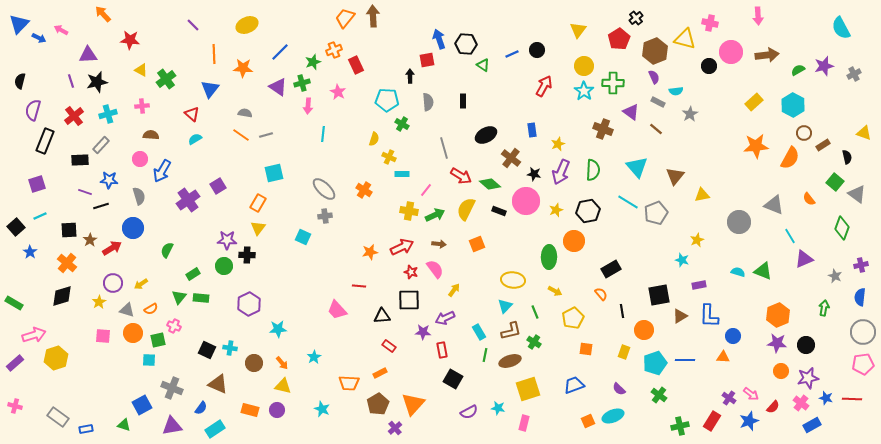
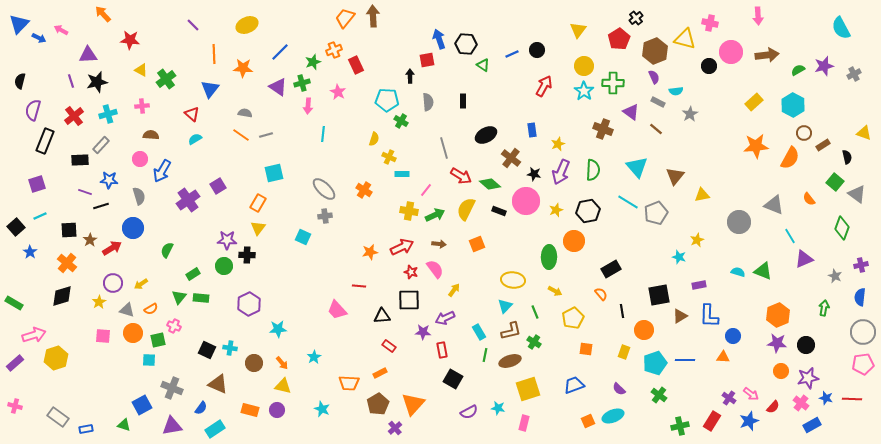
green cross at (402, 124): moved 1 px left, 3 px up
cyan star at (682, 260): moved 3 px left, 3 px up
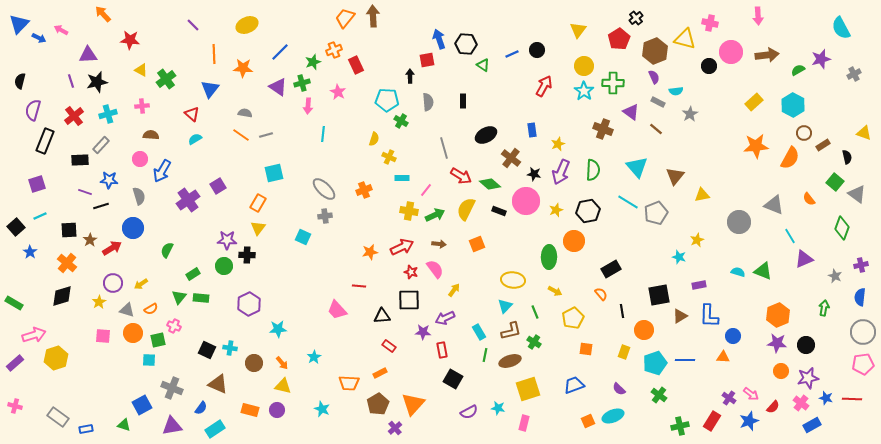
purple star at (824, 66): moved 3 px left, 7 px up
cyan rectangle at (402, 174): moved 4 px down
orange cross at (364, 190): rotated 35 degrees clockwise
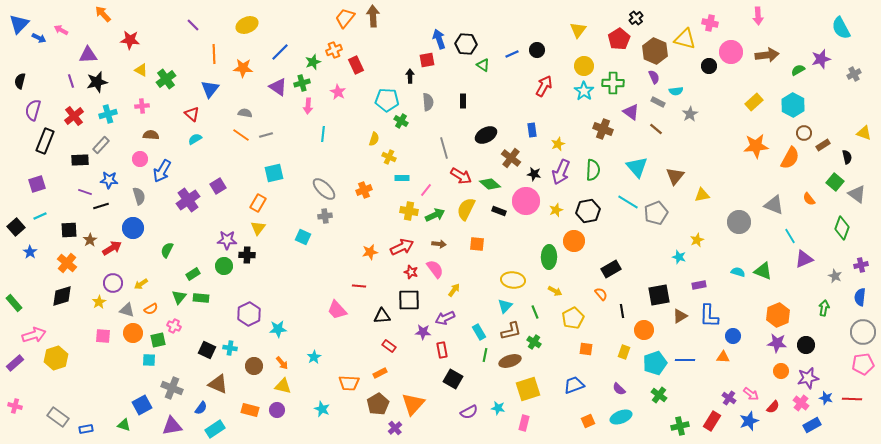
brown hexagon at (655, 51): rotated 15 degrees counterclockwise
orange square at (477, 244): rotated 28 degrees clockwise
green rectangle at (14, 303): rotated 18 degrees clockwise
purple hexagon at (249, 304): moved 10 px down
brown circle at (254, 363): moved 3 px down
cyan ellipse at (613, 416): moved 8 px right, 1 px down
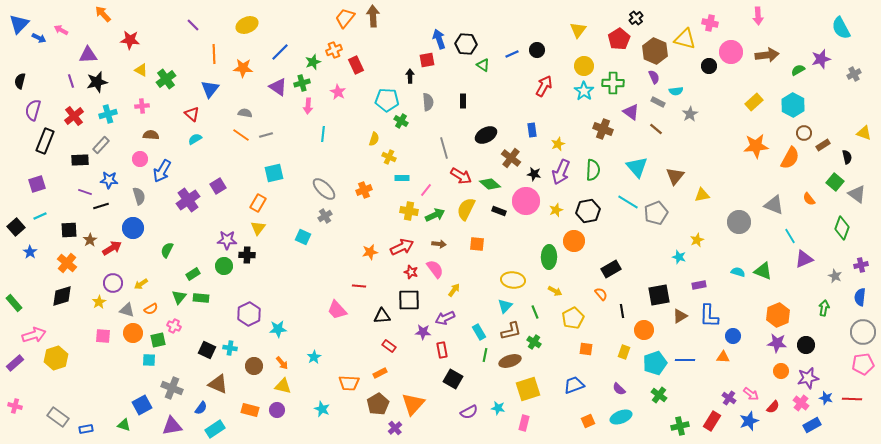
gray cross at (325, 216): rotated 24 degrees counterclockwise
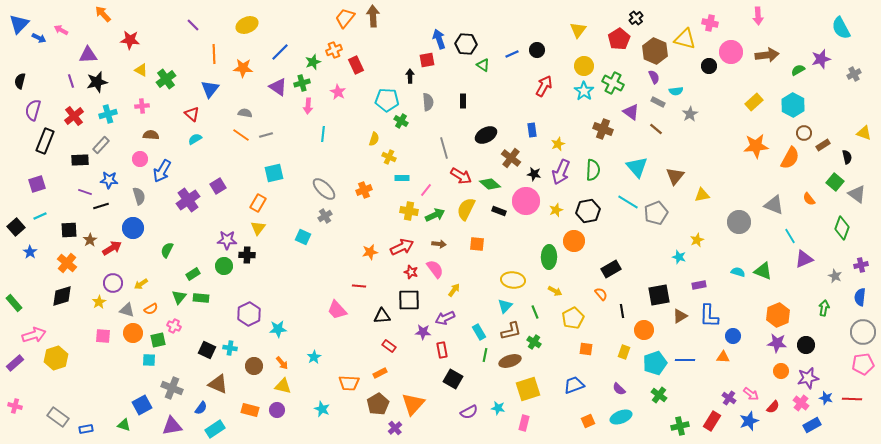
green cross at (613, 83): rotated 25 degrees clockwise
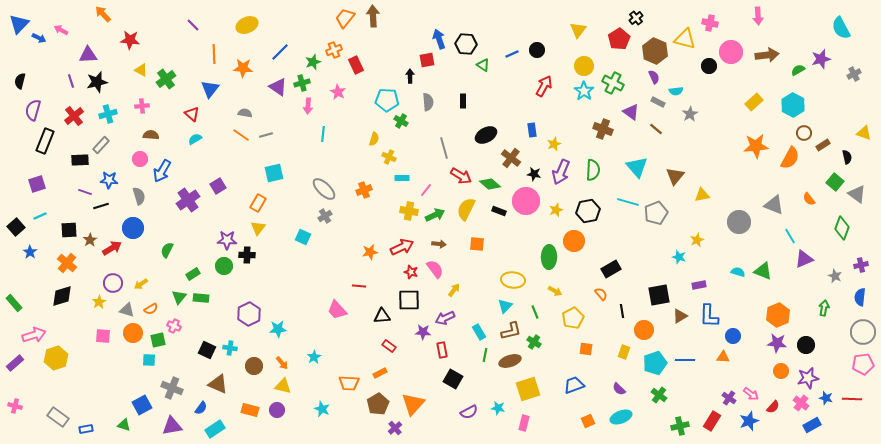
yellow star at (558, 144): moved 4 px left
cyan line at (628, 202): rotated 15 degrees counterclockwise
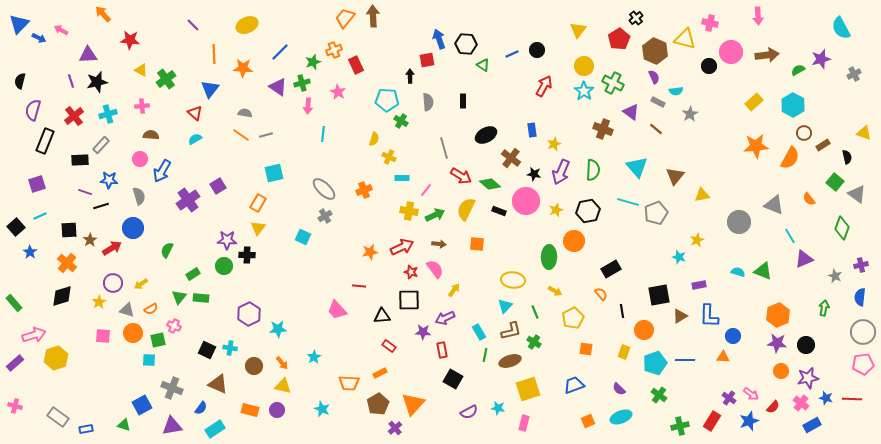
red triangle at (192, 114): moved 3 px right, 1 px up
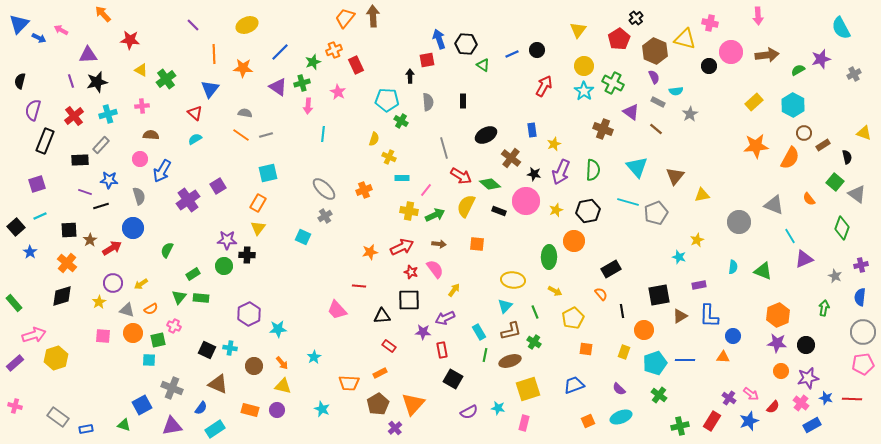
cyan square at (274, 173): moved 6 px left
yellow semicircle at (466, 209): moved 3 px up
cyan semicircle at (738, 272): moved 5 px left, 5 px up; rotated 80 degrees clockwise
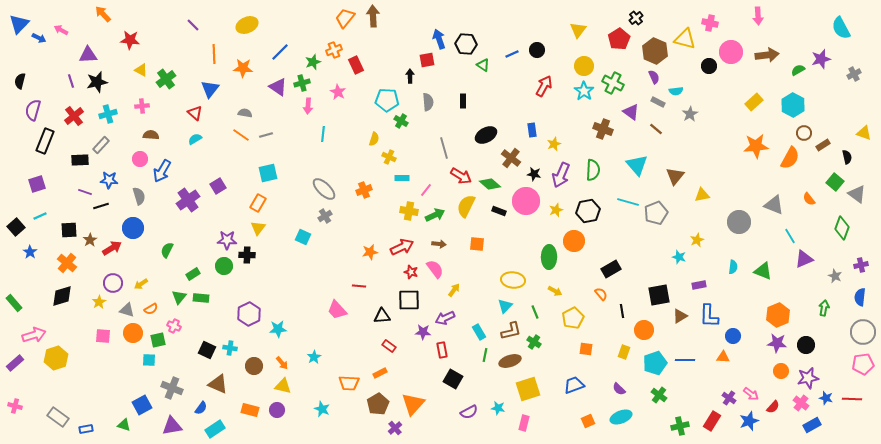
cyan triangle at (637, 167): moved 2 px up
purple arrow at (561, 172): moved 3 px down
